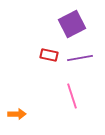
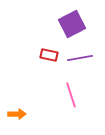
pink line: moved 1 px left, 1 px up
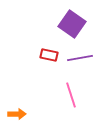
purple square: rotated 28 degrees counterclockwise
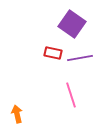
red rectangle: moved 4 px right, 2 px up
orange arrow: rotated 102 degrees counterclockwise
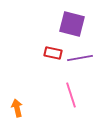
purple square: rotated 20 degrees counterclockwise
orange arrow: moved 6 px up
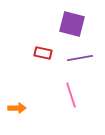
red rectangle: moved 10 px left
orange arrow: rotated 102 degrees clockwise
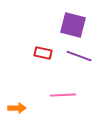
purple square: moved 1 px right, 1 px down
purple line: moved 1 px left, 2 px up; rotated 30 degrees clockwise
pink line: moved 8 px left; rotated 75 degrees counterclockwise
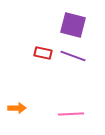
purple line: moved 6 px left
pink line: moved 8 px right, 19 px down
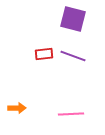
purple square: moved 6 px up
red rectangle: moved 1 px right, 1 px down; rotated 18 degrees counterclockwise
